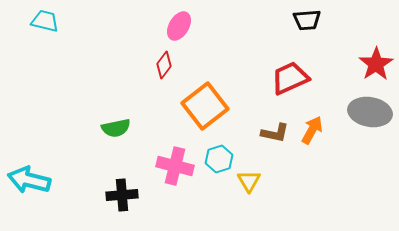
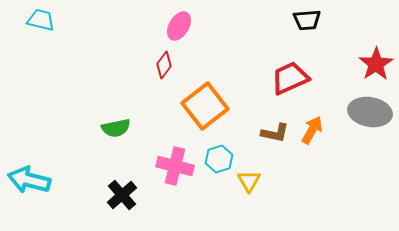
cyan trapezoid: moved 4 px left, 1 px up
black cross: rotated 36 degrees counterclockwise
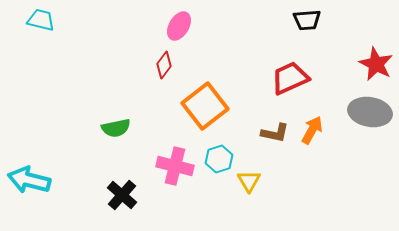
red star: rotated 12 degrees counterclockwise
black cross: rotated 8 degrees counterclockwise
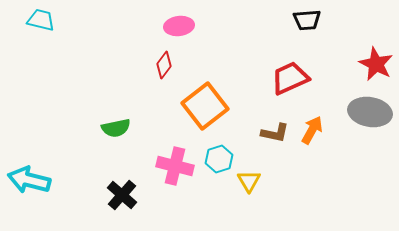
pink ellipse: rotated 52 degrees clockwise
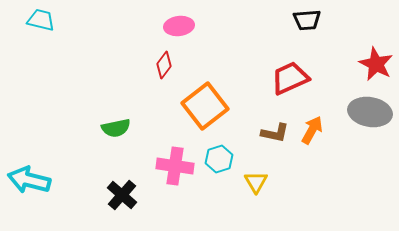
pink cross: rotated 6 degrees counterclockwise
yellow triangle: moved 7 px right, 1 px down
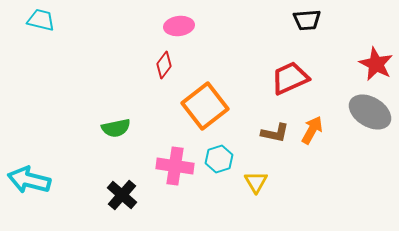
gray ellipse: rotated 21 degrees clockwise
